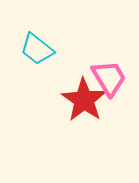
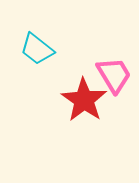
pink trapezoid: moved 5 px right, 3 px up
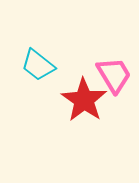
cyan trapezoid: moved 1 px right, 16 px down
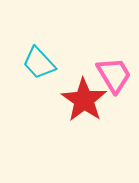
cyan trapezoid: moved 1 px right, 2 px up; rotated 9 degrees clockwise
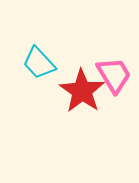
red star: moved 2 px left, 9 px up
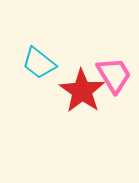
cyan trapezoid: rotated 9 degrees counterclockwise
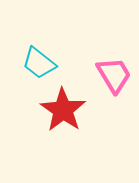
red star: moved 19 px left, 19 px down
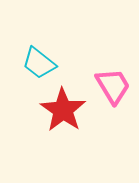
pink trapezoid: moved 1 px left, 11 px down
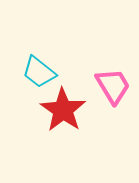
cyan trapezoid: moved 9 px down
